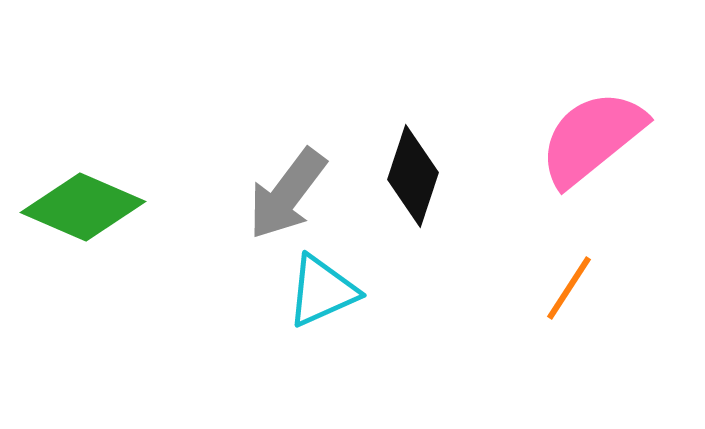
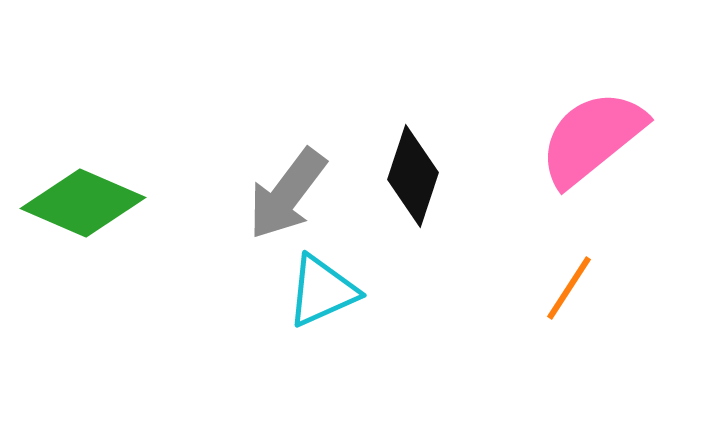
green diamond: moved 4 px up
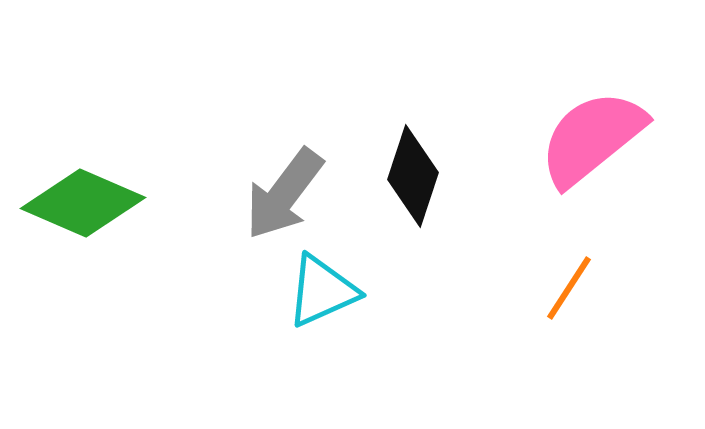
gray arrow: moved 3 px left
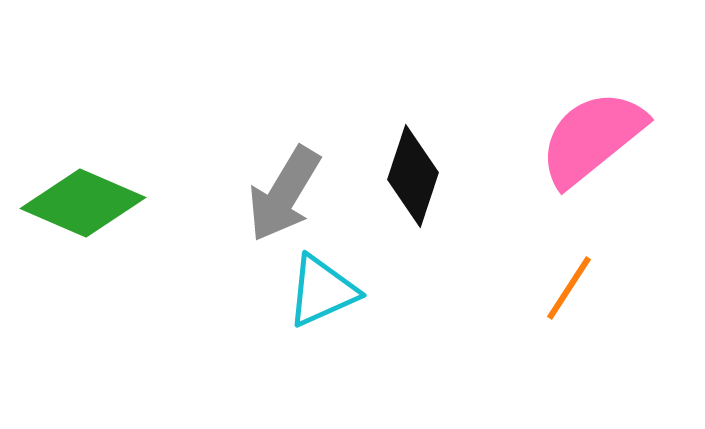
gray arrow: rotated 6 degrees counterclockwise
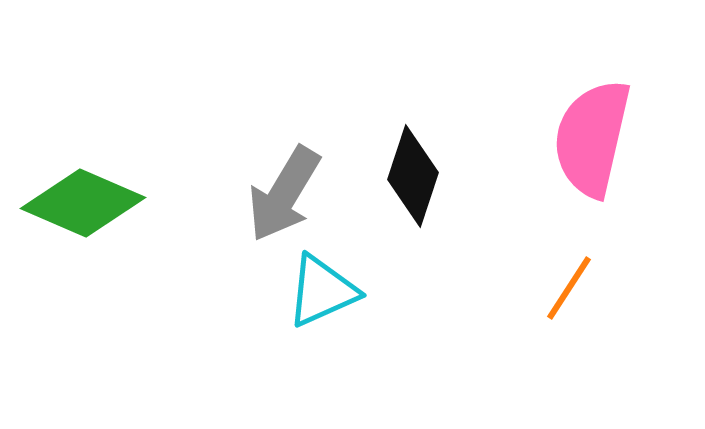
pink semicircle: rotated 38 degrees counterclockwise
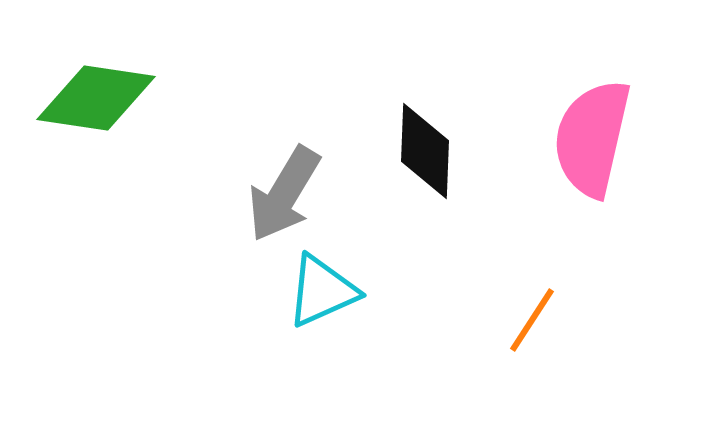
black diamond: moved 12 px right, 25 px up; rotated 16 degrees counterclockwise
green diamond: moved 13 px right, 105 px up; rotated 15 degrees counterclockwise
orange line: moved 37 px left, 32 px down
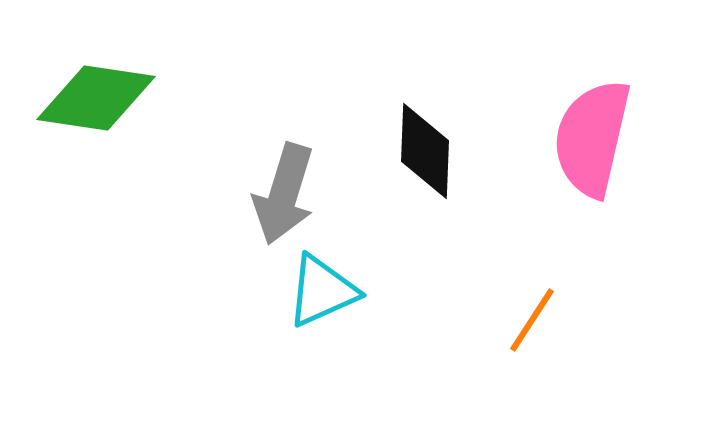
gray arrow: rotated 14 degrees counterclockwise
